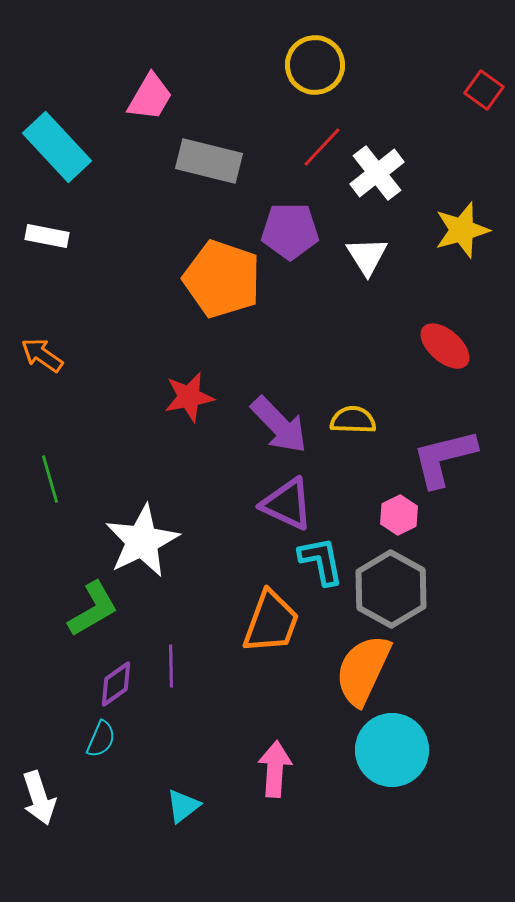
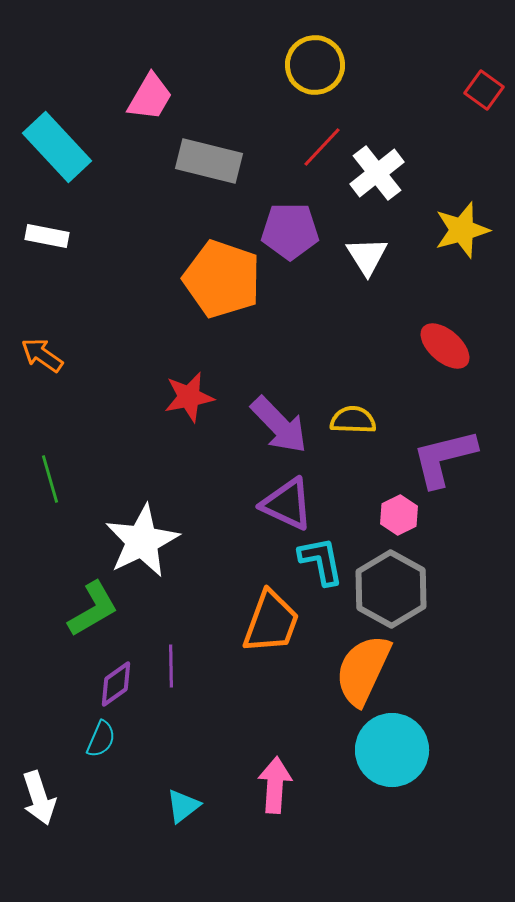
pink arrow: moved 16 px down
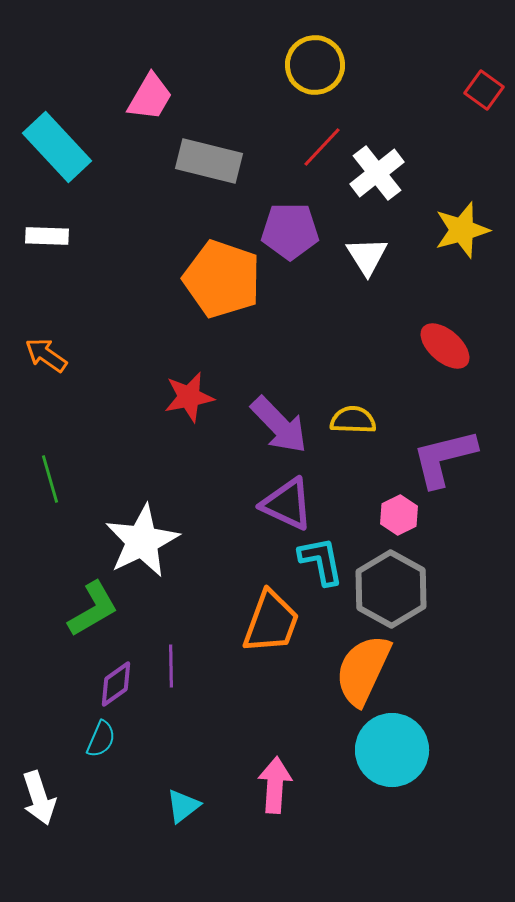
white rectangle: rotated 9 degrees counterclockwise
orange arrow: moved 4 px right
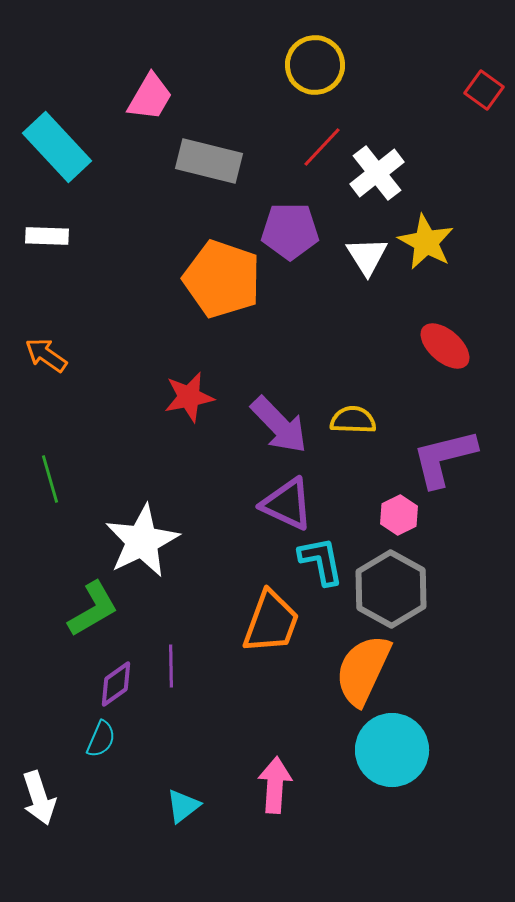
yellow star: moved 36 px left, 12 px down; rotated 28 degrees counterclockwise
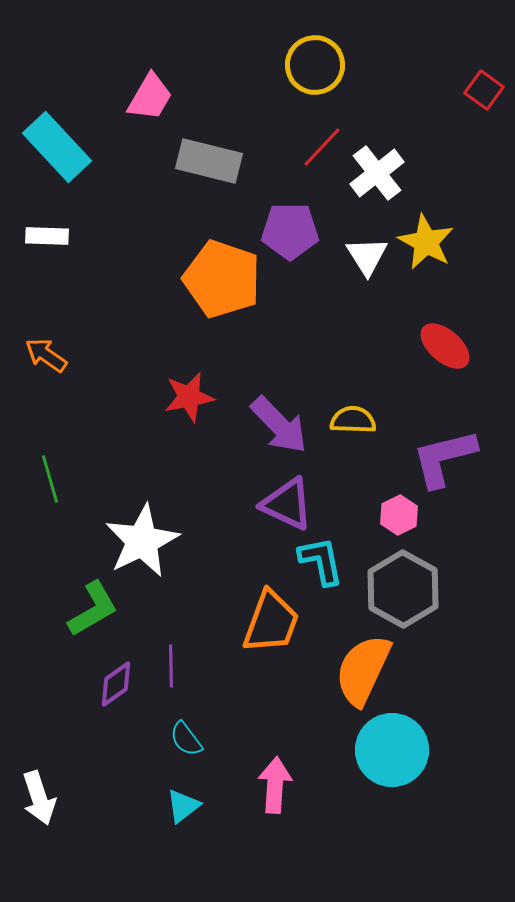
gray hexagon: moved 12 px right
cyan semicircle: moved 85 px right; rotated 120 degrees clockwise
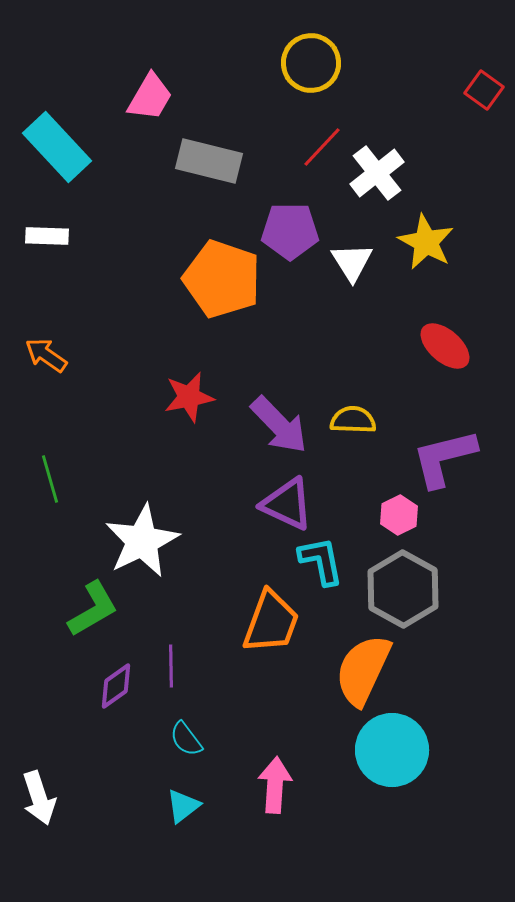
yellow circle: moved 4 px left, 2 px up
white triangle: moved 15 px left, 6 px down
purple diamond: moved 2 px down
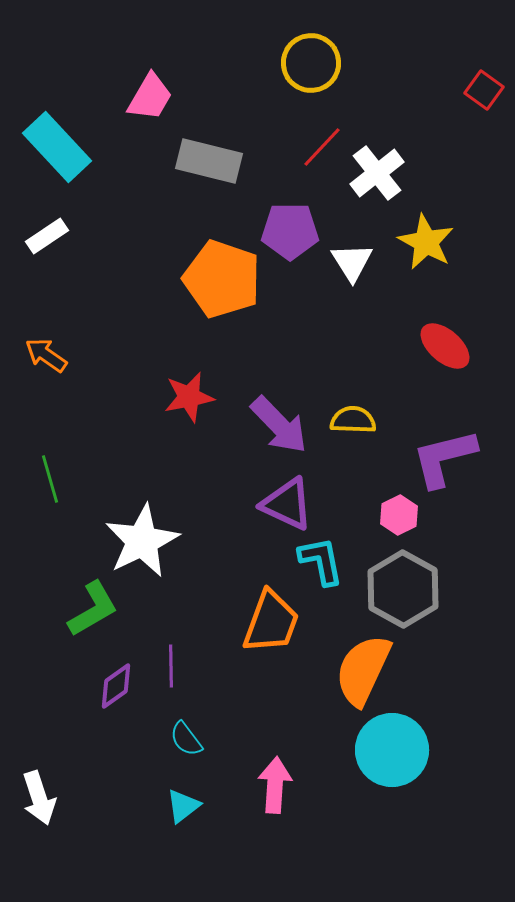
white rectangle: rotated 36 degrees counterclockwise
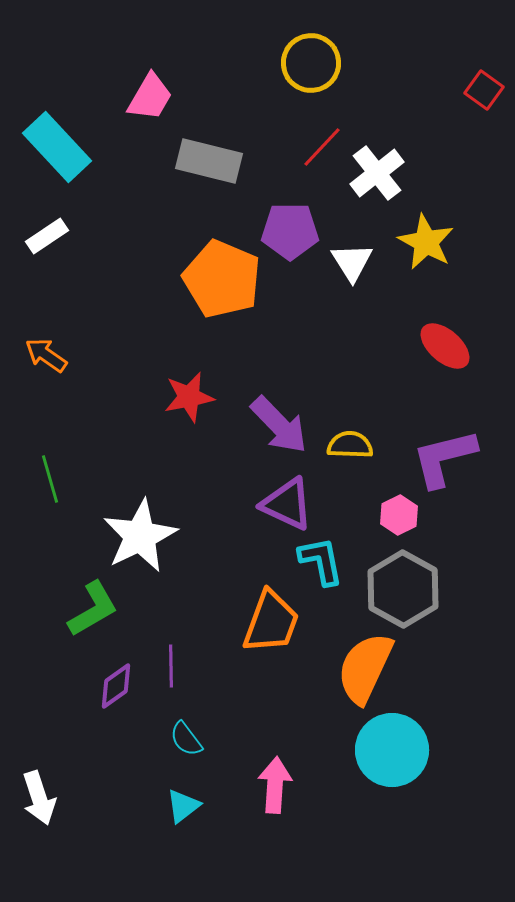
orange pentagon: rotated 4 degrees clockwise
yellow semicircle: moved 3 px left, 25 px down
white star: moved 2 px left, 5 px up
orange semicircle: moved 2 px right, 2 px up
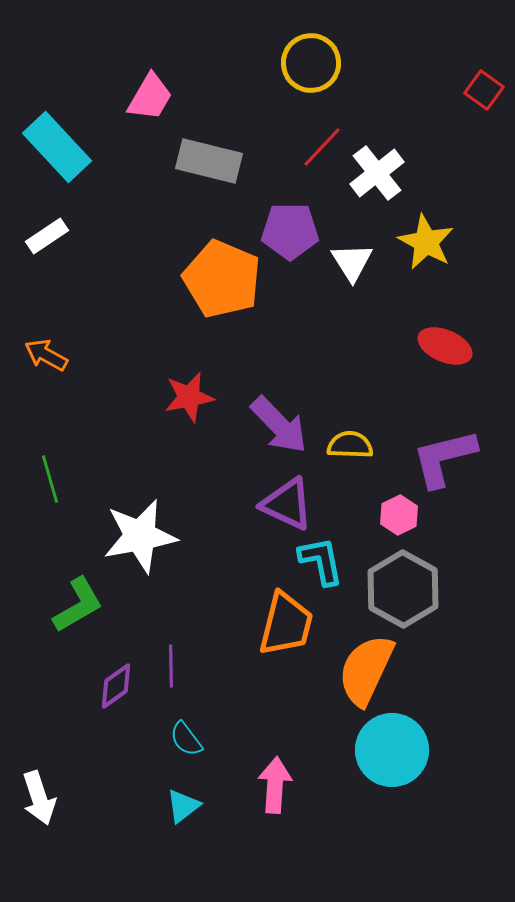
red ellipse: rotated 18 degrees counterclockwise
orange arrow: rotated 6 degrees counterclockwise
white star: rotated 16 degrees clockwise
green L-shape: moved 15 px left, 4 px up
orange trapezoid: moved 15 px right, 2 px down; rotated 6 degrees counterclockwise
orange semicircle: moved 1 px right, 2 px down
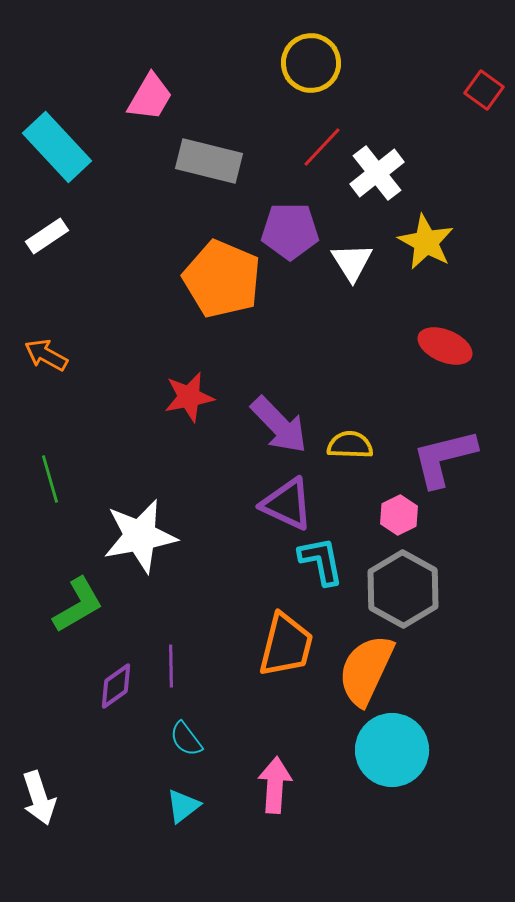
orange trapezoid: moved 21 px down
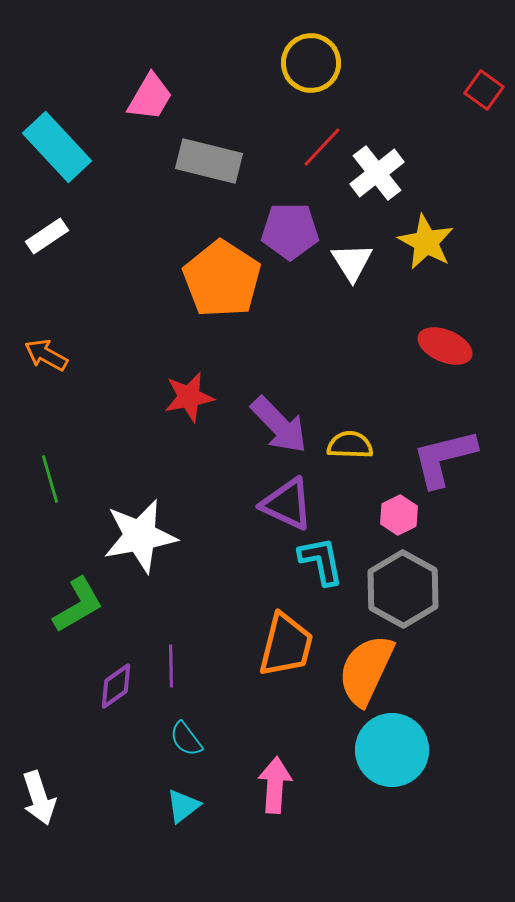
orange pentagon: rotated 10 degrees clockwise
